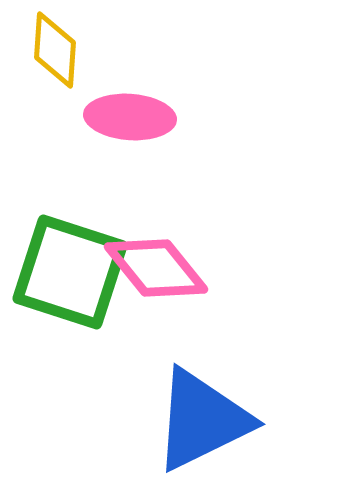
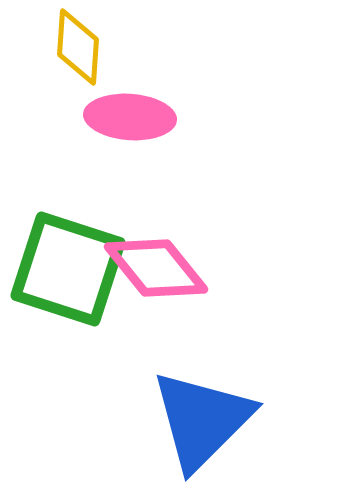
yellow diamond: moved 23 px right, 3 px up
green square: moved 2 px left, 3 px up
blue triangle: rotated 19 degrees counterclockwise
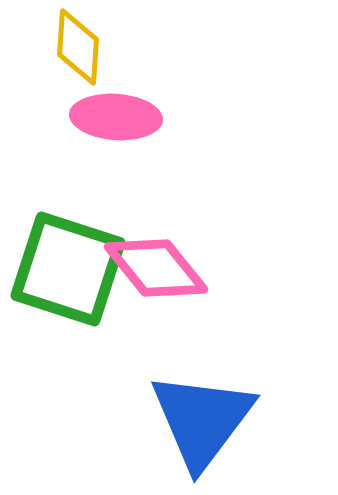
pink ellipse: moved 14 px left
blue triangle: rotated 8 degrees counterclockwise
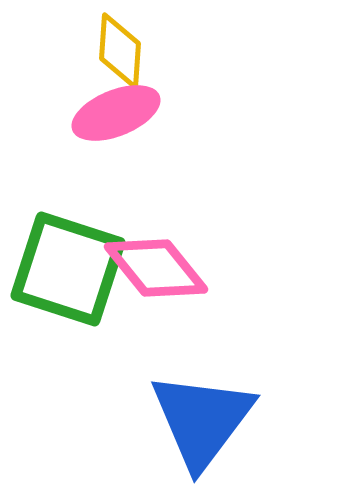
yellow diamond: moved 42 px right, 4 px down
pink ellipse: moved 4 px up; rotated 26 degrees counterclockwise
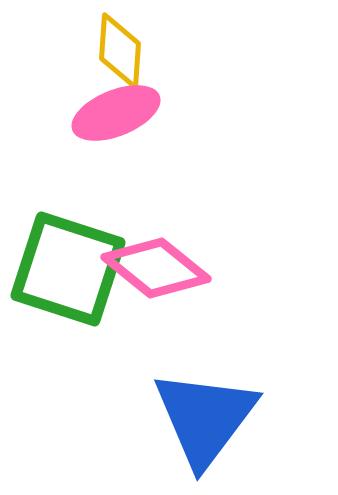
pink diamond: rotated 12 degrees counterclockwise
blue triangle: moved 3 px right, 2 px up
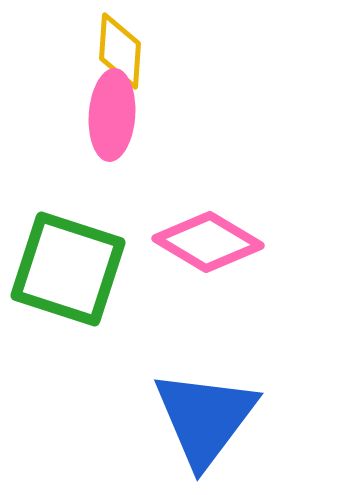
pink ellipse: moved 4 px left, 2 px down; rotated 64 degrees counterclockwise
pink diamond: moved 52 px right, 26 px up; rotated 8 degrees counterclockwise
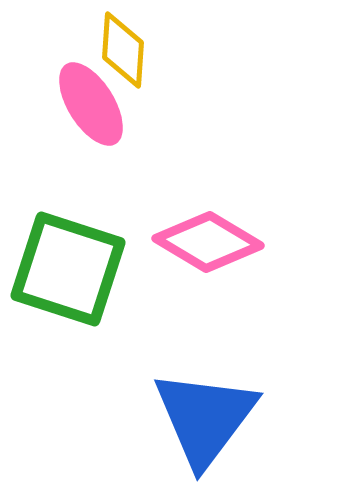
yellow diamond: moved 3 px right, 1 px up
pink ellipse: moved 21 px left, 11 px up; rotated 36 degrees counterclockwise
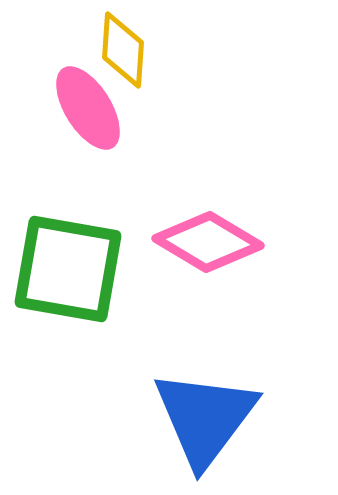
pink ellipse: moved 3 px left, 4 px down
green square: rotated 8 degrees counterclockwise
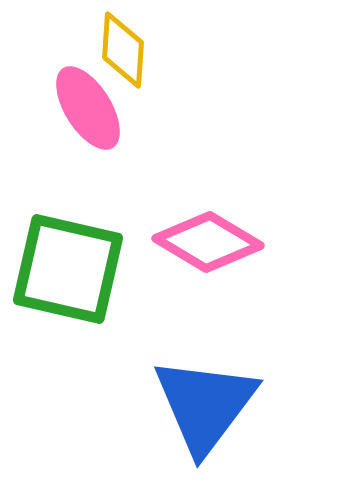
green square: rotated 3 degrees clockwise
blue triangle: moved 13 px up
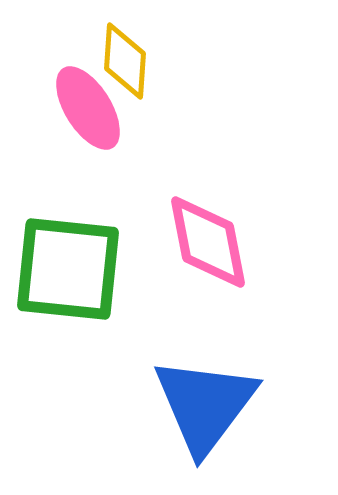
yellow diamond: moved 2 px right, 11 px down
pink diamond: rotated 48 degrees clockwise
green square: rotated 7 degrees counterclockwise
